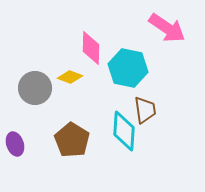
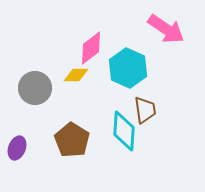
pink arrow: moved 1 px left, 1 px down
pink diamond: rotated 52 degrees clockwise
cyan hexagon: rotated 12 degrees clockwise
yellow diamond: moved 6 px right, 2 px up; rotated 20 degrees counterclockwise
purple ellipse: moved 2 px right, 4 px down; rotated 40 degrees clockwise
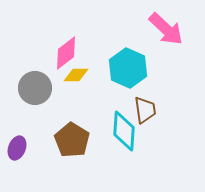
pink arrow: rotated 9 degrees clockwise
pink diamond: moved 25 px left, 5 px down
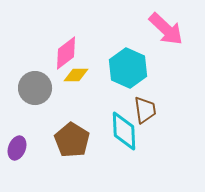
cyan diamond: rotated 6 degrees counterclockwise
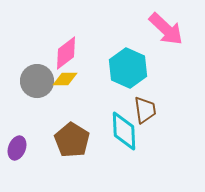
yellow diamond: moved 11 px left, 4 px down
gray circle: moved 2 px right, 7 px up
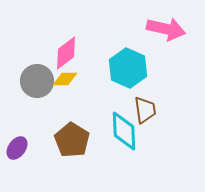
pink arrow: rotated 30 degrees counterclockwise
purple ellipse: rotated 15 degrees clockwise
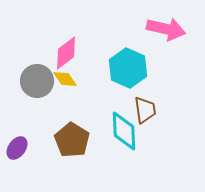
yellow diamond: rotated 55 degrees clockwise
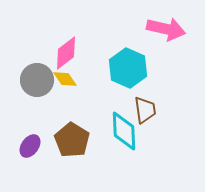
gray circle: moved 1 px up
purple ellipse: moved 13 px right, 2 px up
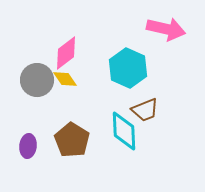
brown trapezoid: rotated 76 degrees clockwise
purple ellipse: moved 2 px left; rotated 30 degrees counterclockwise
